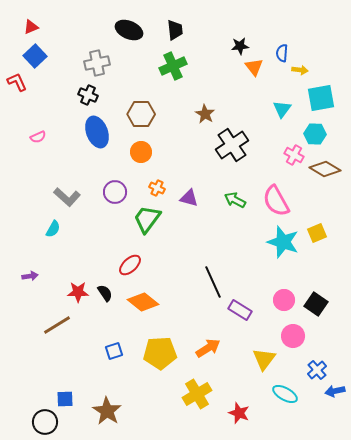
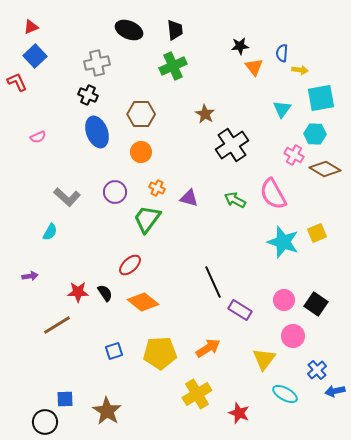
pink semicircle at (276, 201): moved 3 px left, 7 px up
cyan semicircle at (53, 229): moved 3 px left, 3 px down
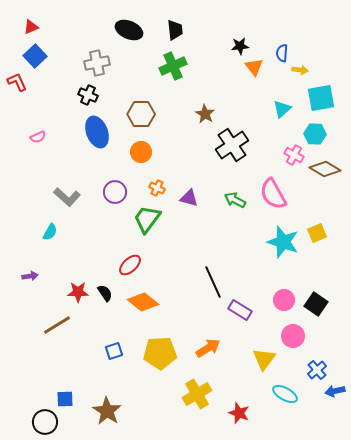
cyan triangle at (282, 109): rotated 12 degrees clockwise
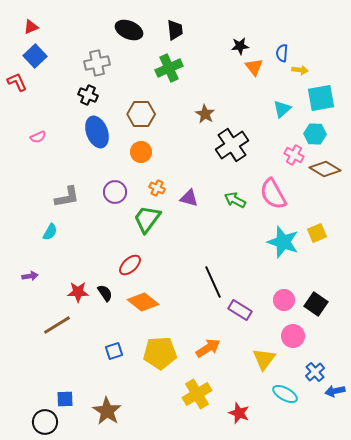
green cross at (173, 66): moved 4 px left, 2 px down
gray L-shape at (67, 197): rotated 52 degrees counterclockwise
blue cross at (317, 370): moved 2 px left, 2 px down
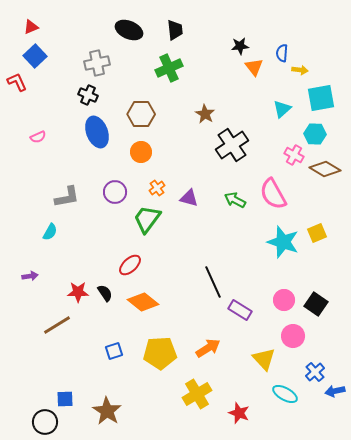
orange cross at (157, 188): rotated 28 degrees clockwise
yellow triangle at (264, 359): rotated 20 degrees counterclockwise
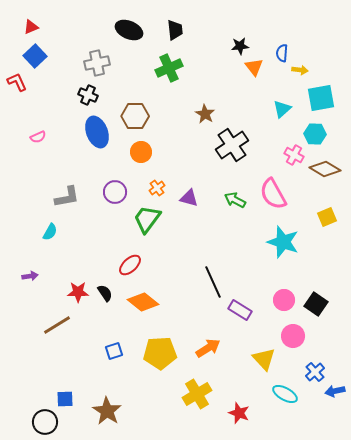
brown hexagon at (141, 114): moved 6 px left, 2 px down
yellow square at (317, 233): moved 10 px right, 16 px up
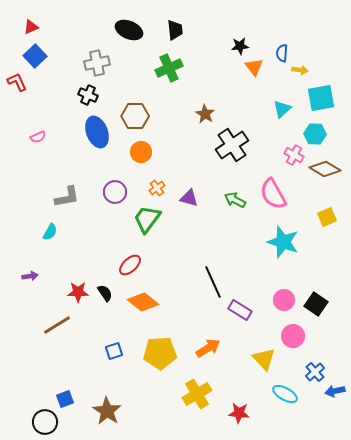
blue square at (65, 399): rotated 18 degrees counterclockwise
red star at (239, 413): rotated 15 degrees counterclockwise
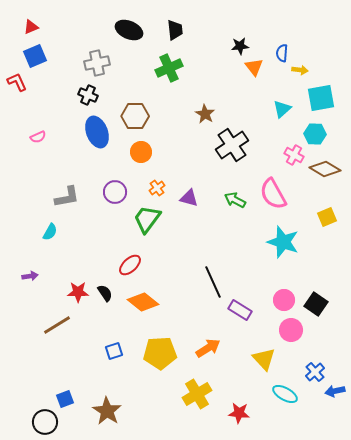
blue square at (35, 56): rotated 20 degrees clockwise
pink circle at (293, 336): moved 2 px left, 6 px up
